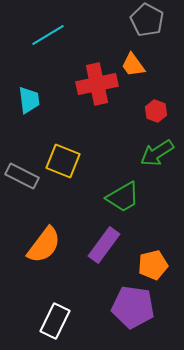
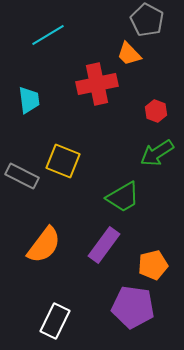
orange trapezoid: moved 4 px left, 11 px up; rotated 8 degrees counterclockwise
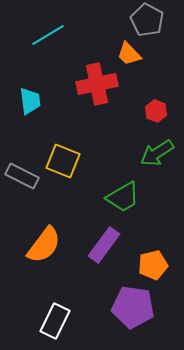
cyan trapezoid: moved 1 px right, 1 px down
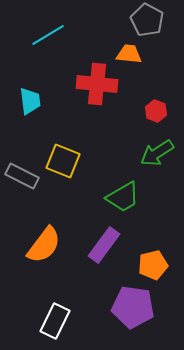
orange trapezoid: rotated 140 degrees clockwise
red cross: rotated 18 degrees clockwise
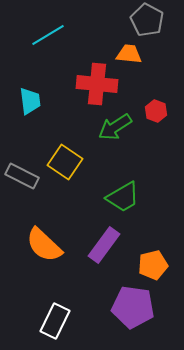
green arrow: moved 42 px left, 26 px up
yellow square: moved 2 px right, 1 px down; rotated 12 degrees clockwise
orange semicircle: rotated 96 degrees clockwise
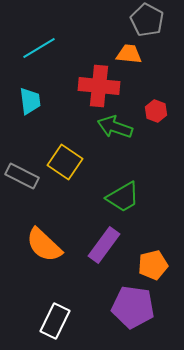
cyan line: moved 9 px left, 13 px down
red cross: moved 2 px right, 2 px down
green arrow: rotated 52 degrees clockwise
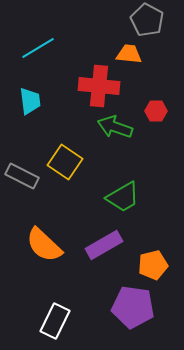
cyan line: moved 1 px left
red hexagon: rotated 20 degrees counterclockwise
purple rectangle: rotated 24 degrees clockwise
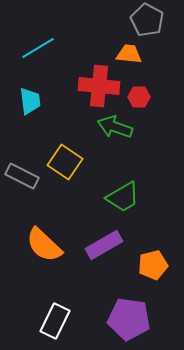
red hexagon: moved 17 px left, 14 px up
purple pentagon: moved 4 px left, 12 px down
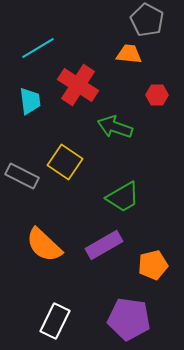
red cross: moved 21 px left, 1 px up; rotated 27 degrees clockwise
red hexagon: moved 18 px right, 2 px up
